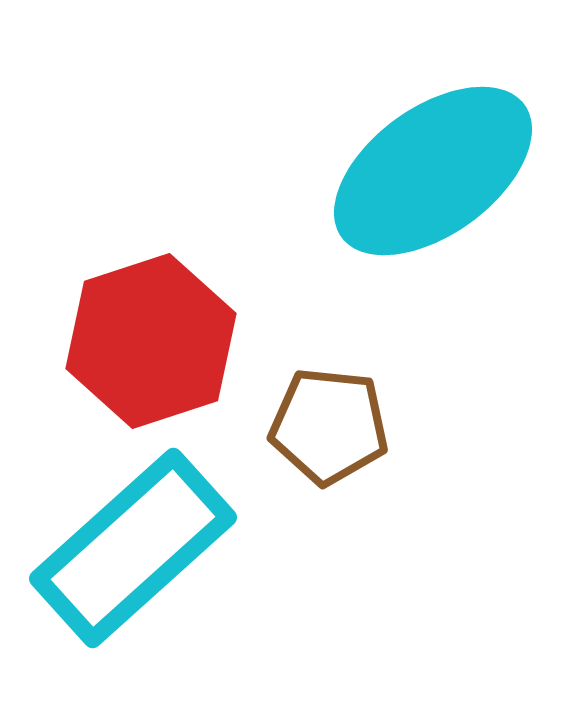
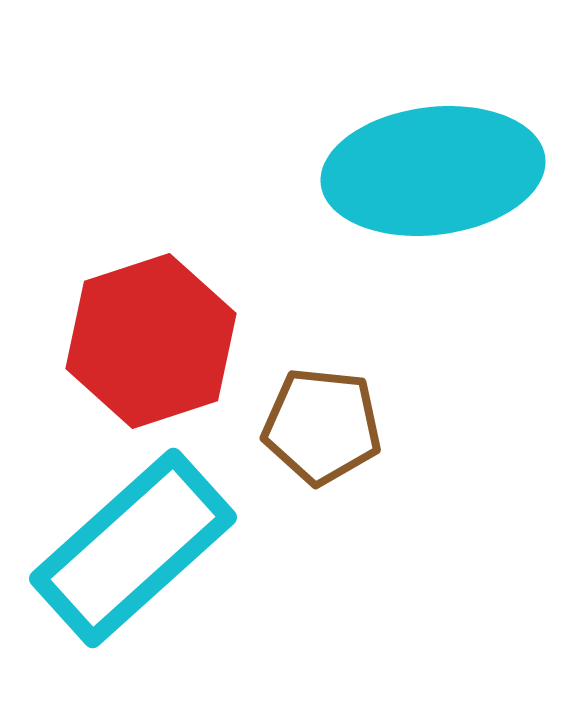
cyan ellipse: rotated 29 degrees clockwise
brown pentagon: moved 7 px left
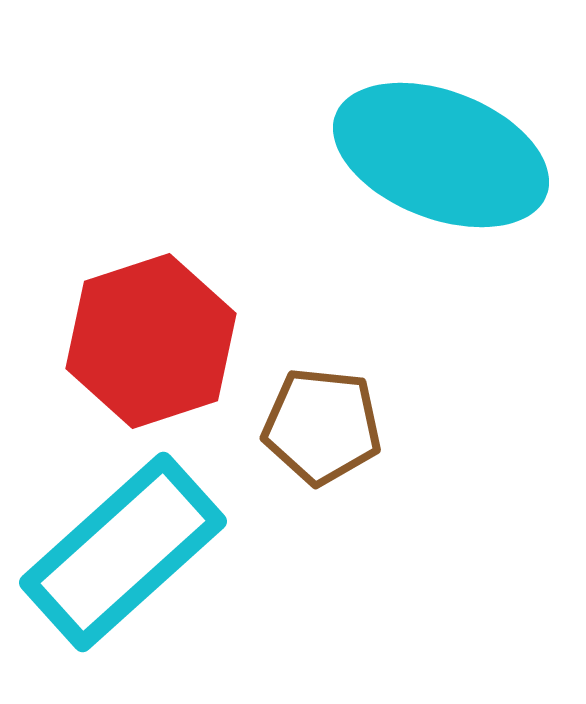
cyan ellipse: moved 8 px right, 16 px up; rotated 28 degrees clockwise
cyan rectangle: moved 10 px left, 4 px down
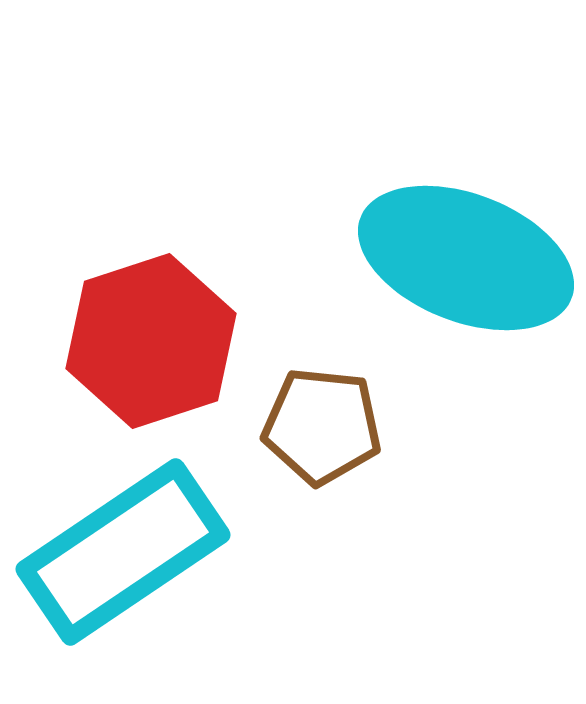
cyan ellipse: moved 25 px right, 103 px down
cyan rectangle: rotated 8 degrees clockwise
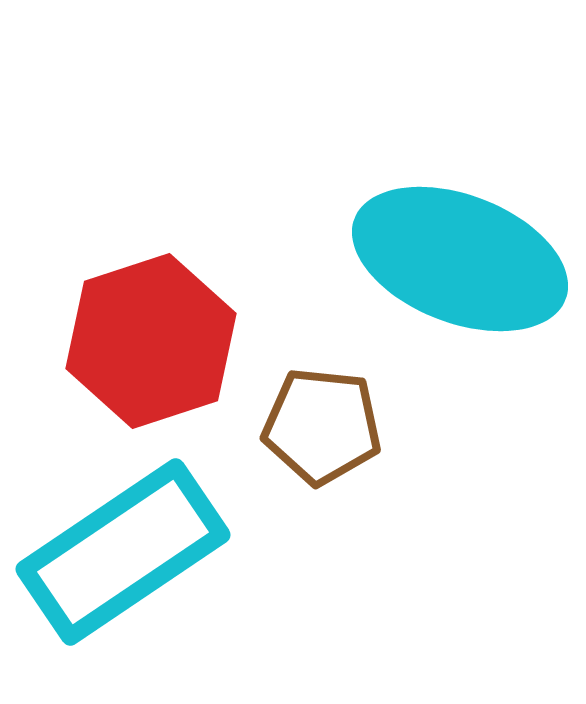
cyan ellipse: moved 6 px left, 1 px down
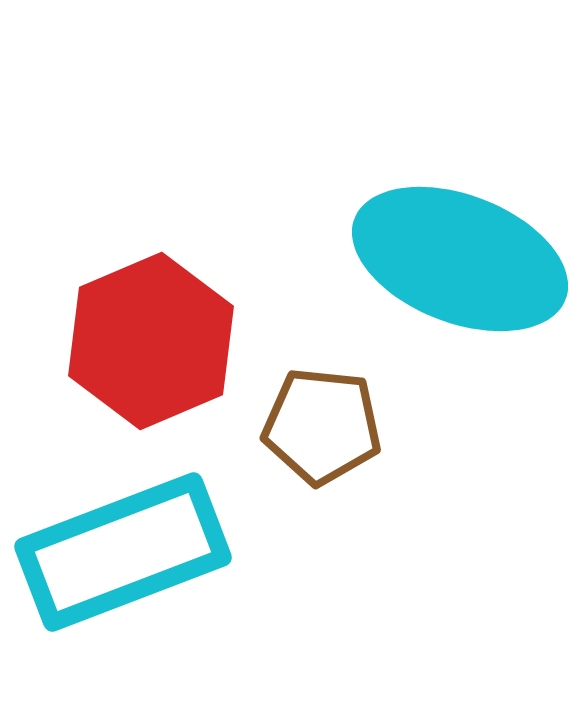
red hexagon: rotated 5 degrees counterclockwise
cyan rectangle: rotated 13 degrees clockwise
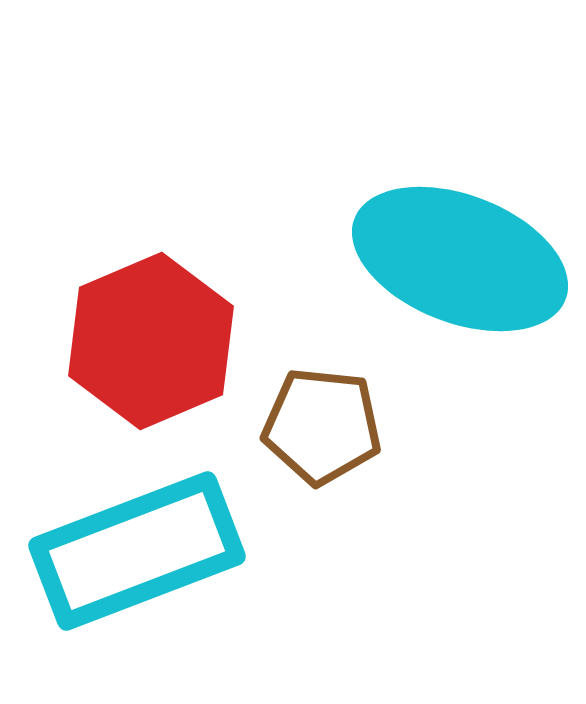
cyan rectangle: moved 14 px right, 1 px up
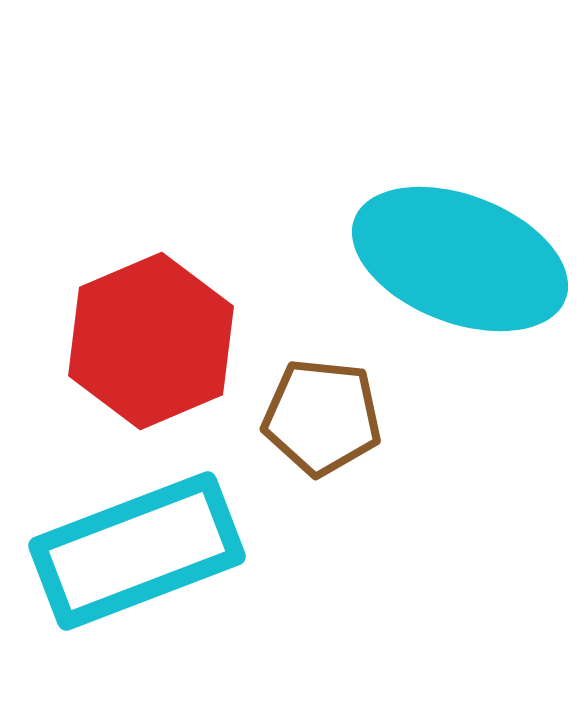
brown pentagon: moved 9 px up
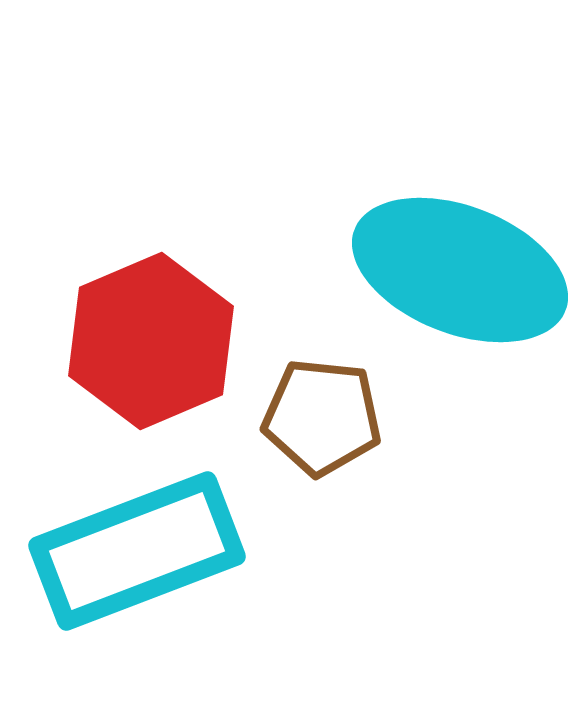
cyan ellipse: moved 11 px down
